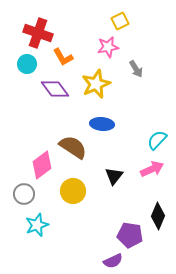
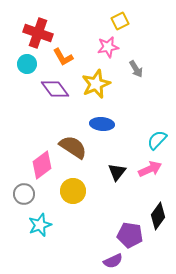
pink arrow: moved 2 px left
black triangle: moved 3 px right, 4 px up
black diamond: rotated 12 degrees clockwise
cyan star: moved 3 px right
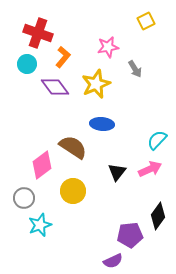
yellow square: moved 26 px right
orange L-shape: rotated 110 degrees counterclockwise
gray arrow: moved 1 px left
purple diamond: moved 2 px up
gray circle: moved 4 px down
purple pentagon: rotated 15 degrees counterclockwise
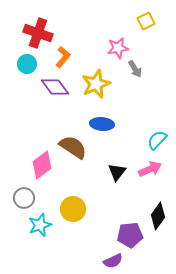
pink star: moved 10 px right, 1 px down
yellow circle: moved 18 px down
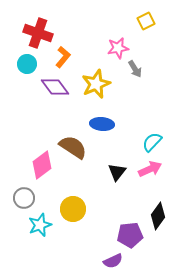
cyan semicircle: moved 5 px left, 2 px down
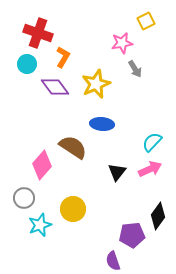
pink star: moved 4 px right, 5 px up
orange L-shape: rotated 10 degrees counterclockwise
pink diamond: rotated 12 degrees counterclockwise
purple pentagon: moved 2 px right
purple semicircle: rotated 96 degrees clockwise
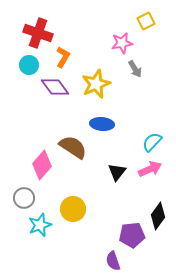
cyan circle: moved 2 px right, 1 px down
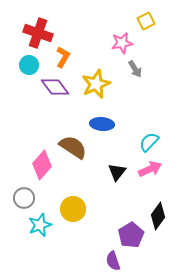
cyan semicircle: moved 3 px left
purple pentagon: moved 1 px left; rotated 25 degrees counterclockwise
